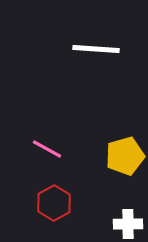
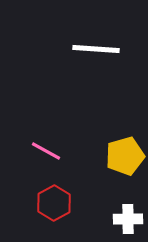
pink line: moved 1 px left, 2 px down
white cross: moved 5 px up
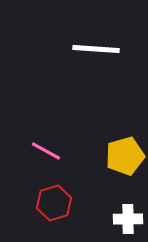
red hexagon: rotated 12 degrees clockwise
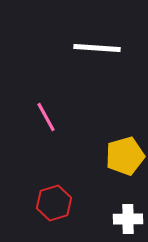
white line: moved 1 px right, 1 px up
pink line: moved 34 px up; rotated 32 degrees clockwise
